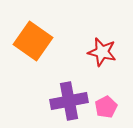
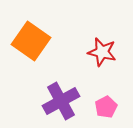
orange square: moved 2 px left
purple cross: moved 8 px left; rotated 18 degrees counterclockwise
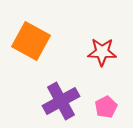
orange square: rotated 6 degrees counterclockwise
red star: rotated 12 degrees counterclockwise
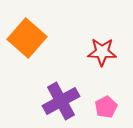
orange square: moved 4 px left, 3 px up; rotated 12 degrees clockwise
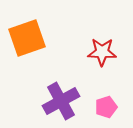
orange square: rotated 30 degrees clockwise
pink pentagon: rotated 10 degrees clockwise
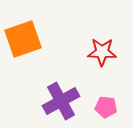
orange square: moved 4 px left, 1 px down
pink pentagon: rotated 25 degrees clockwise
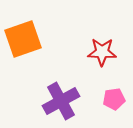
pink pentagon: moved 8 px right, 8 px up; rotated 15 degrees counterclockwise
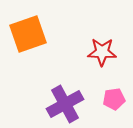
orange square: moved 5 px right, 5 px up
purple cross: moved 4 px right, 3 px down
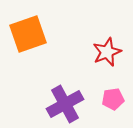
red star: moved 5 px right; rotated 24 degrees counterclockwise
pink pentagon: moved 1 px left
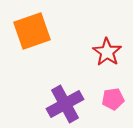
orange square: moved 4 px right, 3 px up
red star: rotated 16 degrees counterclockwise
